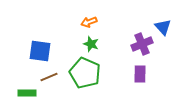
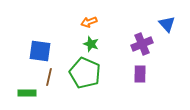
blue triangle: moved 4 px right, 3 px up
brown line: rotated 54 degrees counterclockwise
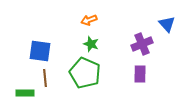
orange arrow: moved 2 px up
brown line: moved 4 px left, 1 px down; rotated 18 degrees counterclockwise
green rectangle: moved 2 px left
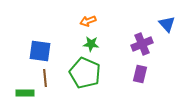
orange arrow: moved 1 px left, 1 px down
green star: rotated 14 degrees counterclockwise
purple rectangle: rotated 12 degrees clockwise
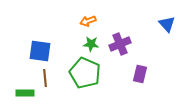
purple cross: moved 22 px left
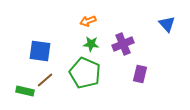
purple cross: moved 3 px right
brown line: moved 2 px down; rotated 54 degrees clockwise
green rectangle: moved 2 px up; rotated 12 degrees clockwise
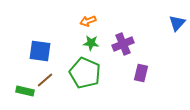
blue triangle: moved 10 px right, 1 px up; rotated 24 degrees clockwise
green star: moved 1 px up
purple rectangle: moved 1 px right, 1 px up
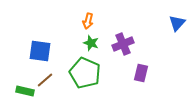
orange arrow: rotated 56 degrees counterclockwise
green star: rotated 14 degrees clockwise
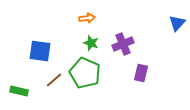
orange arrow: moved 1 px left, 3 px up; rotated 112 degrees counterclockwise
brown line: moved 9 px right
green rectangle: moved 6 px left
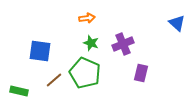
blue triangle: rotated 30 degrees counterclockwise
